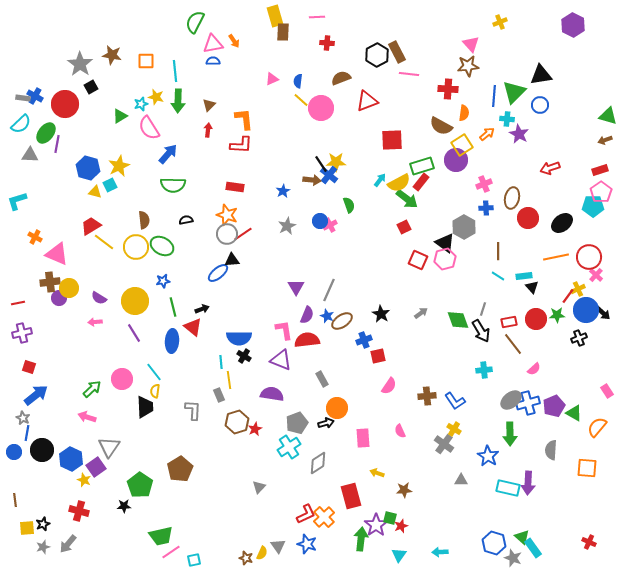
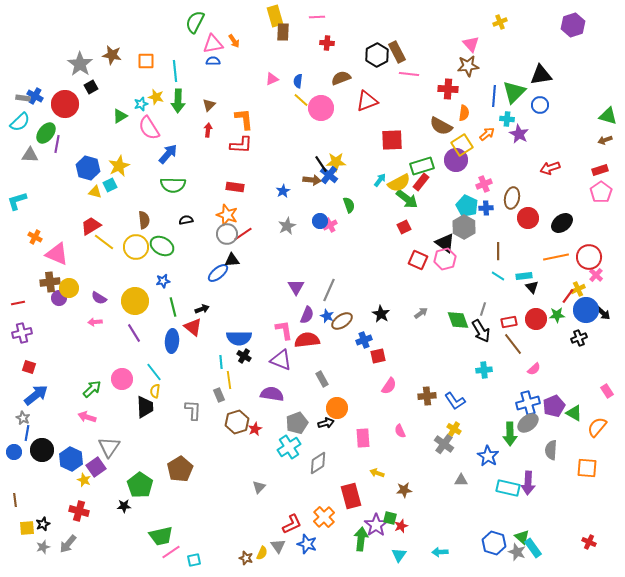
purple hexagon at (573, 25): rotated 15 degrees clockwise
cyan semicircle at (21, 124): moved 1 px left, 2 px up
cyan pentagon at (593, 206): moved 126 px left; rotated 25 degrees clockwise
gray ellipse at (511, 400): moved 17 px right, 23 px down
red L-shape at (306, 514): moved 14 px left, 10 px down
gray star at (513, 558): moved 4 px right, 6 px up
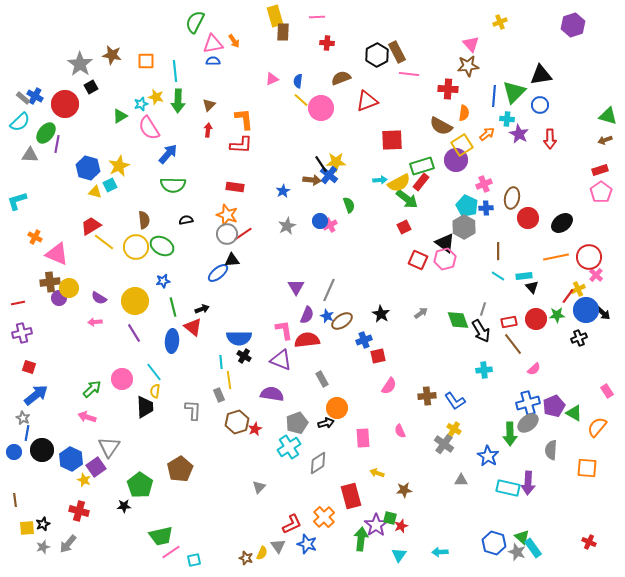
gray rectangle at (23, 98): rotated 32 degrees clockwise
red arrow at (550, 168): moved 29 px up; rotated 72 degrees counterclockwise
cyan arrow at (380, 180): rotated 48 degrees clockwise
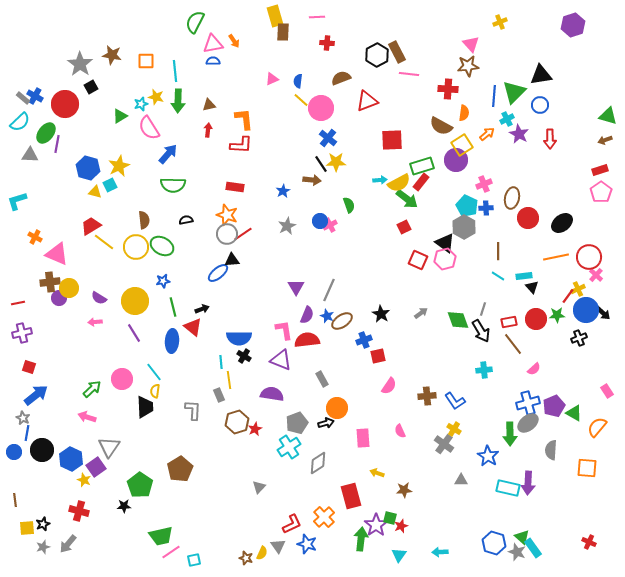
brown triangle at (209, 105): rotated 32 degrees clockwise
cyan cross at (507, 119): rotated 32 degrees counterclockwise
blue cross at (329, 175): moved 1 px left, 37 px up
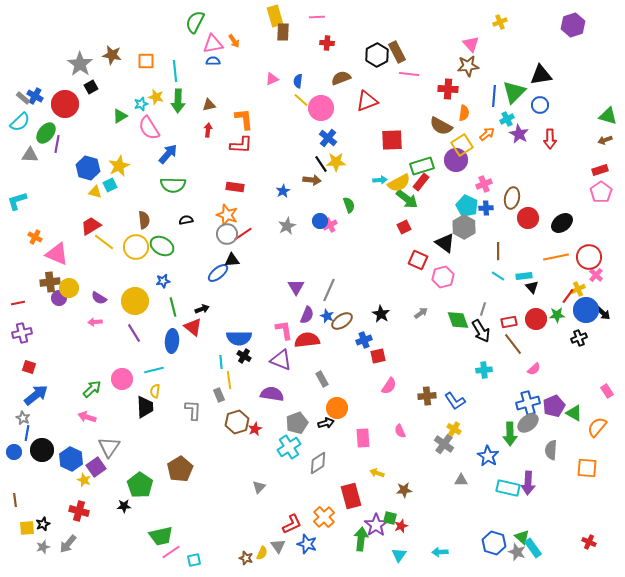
pink hexagon at (445, 259): moved 2 px left, 18 px down
cyan line at (154, 372): moved 2 px up; rotated 66 degrees counterclockwise
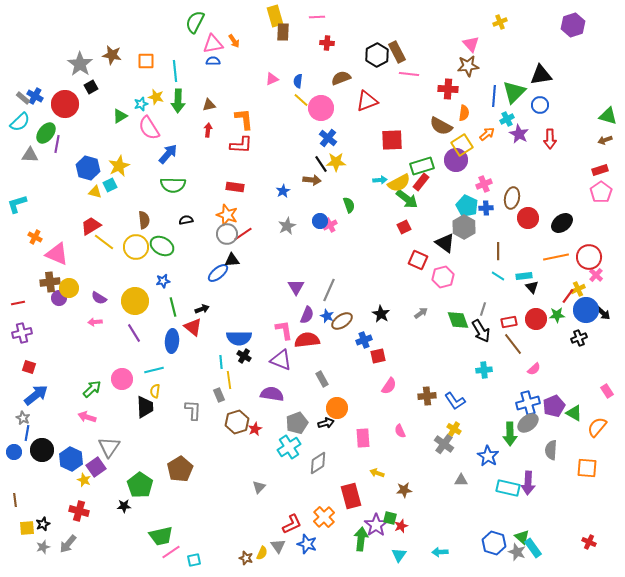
cyan L-shape at (17, 201): moved 3 px down
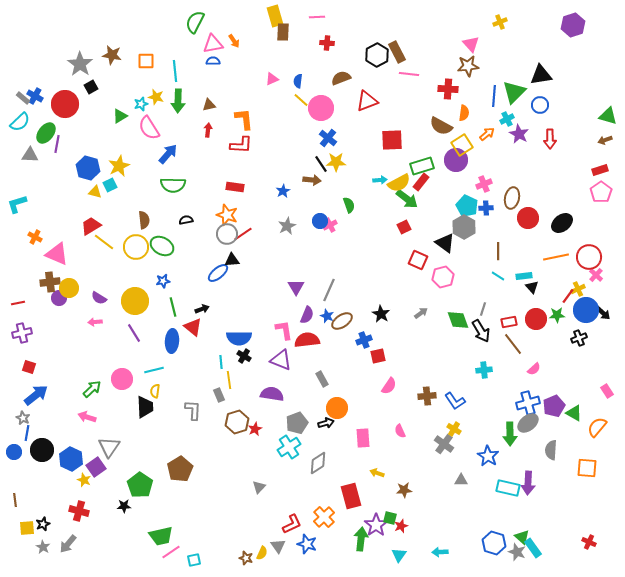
gray star at (43, 547): rotated 24 degrees counterclockwise
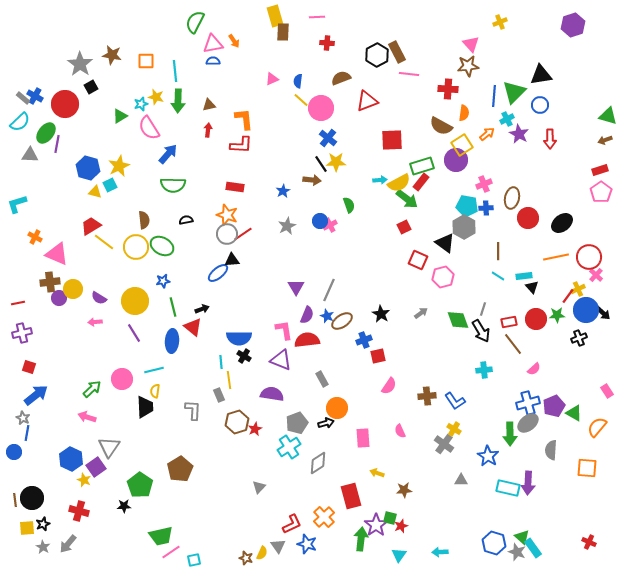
cyan pentagon at (467, 206): rotated 15 degrees counterclockwise
yellow circle at (69, 288): moved 4 px right, 1 px down
black circle at (42, 450): moved 10 px left, 48 px down
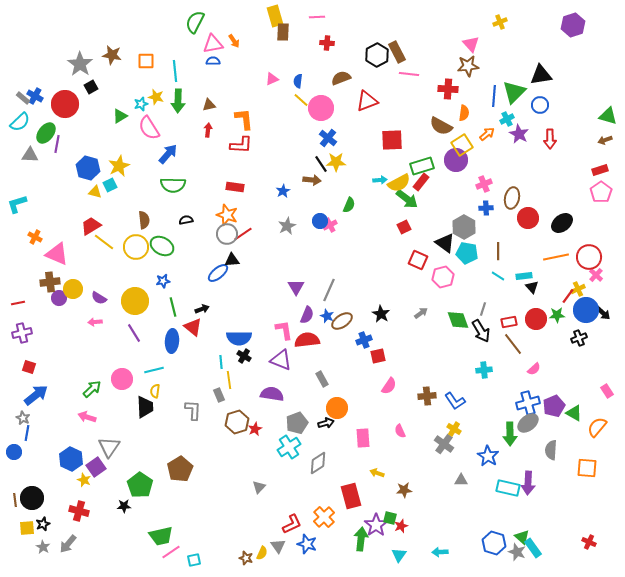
green semicircle at (349, 205): rotated 42 degrees clockwise
cyan pentagon at (467, 206): moved 47 px down
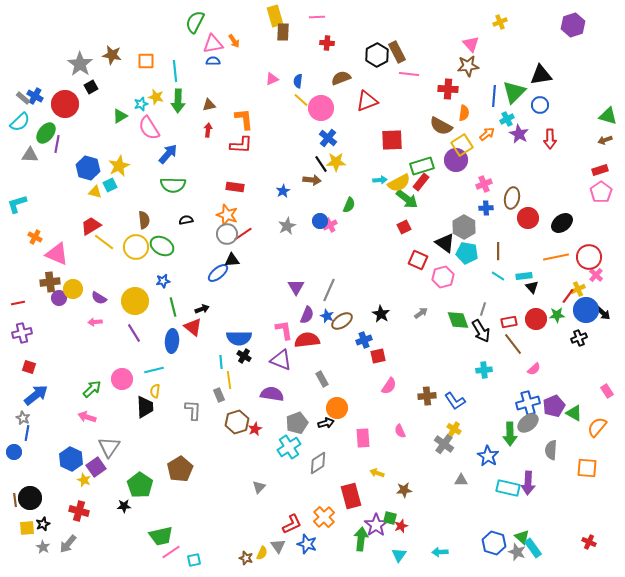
black circle at (32, 498): moved 2 px left
